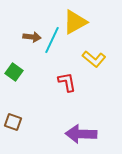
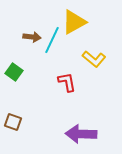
yellow triangle: moved 1 px left
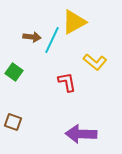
yellow L-shape: moved 1 px right, 3 px down
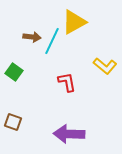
cyan line: moved 1 px down
yellow L-shape: moved 10 px right, 4 px down
purple arrow: moved 12 px left
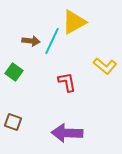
brown arrow: moved 1 px left, 4 px down
purple arrow: moved 2 px left, 1 px up
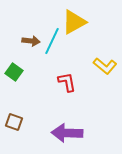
brown square: moved 1 px right
